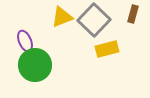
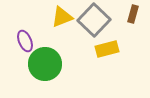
green circle: moved 10 px right, 1 px up
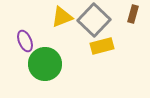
yellow rectangle: moved 5 px left, 3 px up
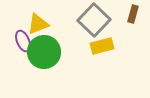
yellow triangle: moved 24 px left, 7 px down
purple ellipse: moved 2 px left
green circle: moved 1 px left, 12 px up
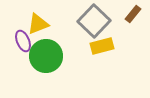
brown rectangle: rotated 24 degrees clockwise
gray square: moved 1 px down
green circle: moved 2 px right, 4 px down
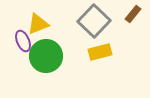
yellow rectangle: moved 2 px left, 6 px down
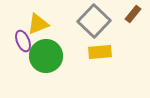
yellow rectangle: rotated 10 degrees clockwise
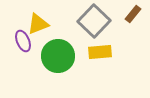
green circle: moved 12 px right
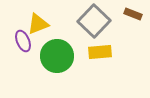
brown rectangle: rotated 72 degrees clockwise
green circle: moved 1 px left
